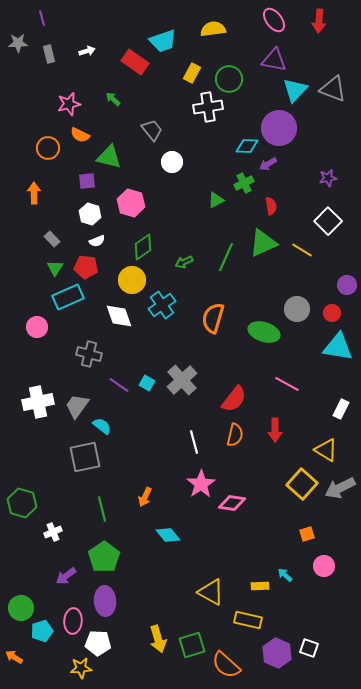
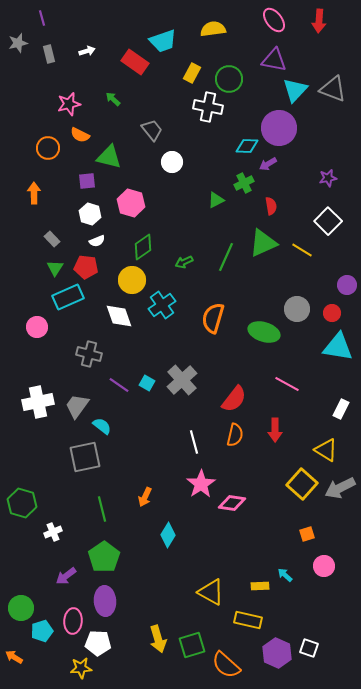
gray star at (18, 43): rotated 12 degrees counterclockwise
white cross at (208, 107): rotated 20 degrees clockwise
cyan diamond at (168, 535): rotated 70 degrees clockwise
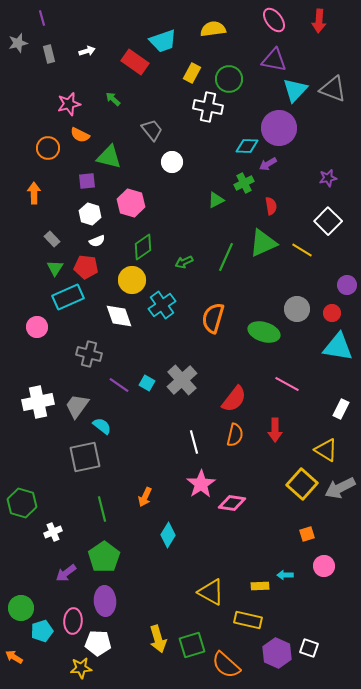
cyan arrow at (285, 575): rotated 42 degrees counterclockwise
purple arrow at (66, 576): moved 3 px up
